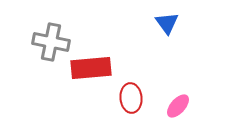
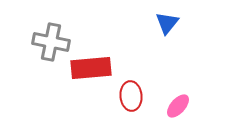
blue triangle: rotated 15 degrees clockwise
red ellipse: moved 2 px up
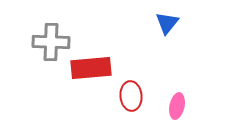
gray cross: rotated 9 degrees counterclockwise
pink ellipse: moved 1 px left; rotated 30 degrees counterclockwise
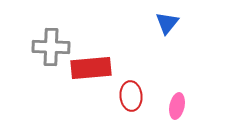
gray cross: moved 5 px down
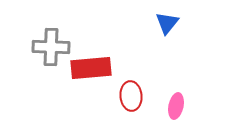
pink ellipse: moved 1 px left
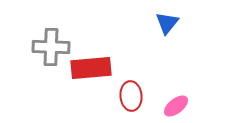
pink ellipse: rotated 40 degrees clockwise
